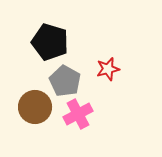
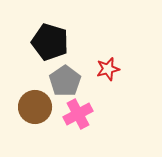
gray pentagon: rotated 8 degrees clockwise
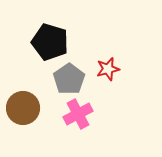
gray pentagon: moved 4 px right, 2 px up
brown circle: moved 12 px left, 1 px down
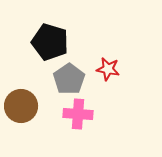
red star: rotated 25 degrees clockwise
brown circle: moved 2 px left, 2 px up
pink cross: rotated 32 degrees clockwise
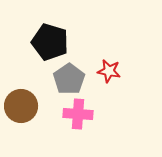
red star: moved 1 px right, 2 px down
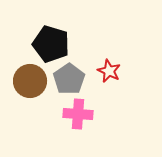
black pentagon: moved 1 px right, 2 px down
red star: rotated 15 degrees clockwise
brown circle: moved 9 px right, 25 px up
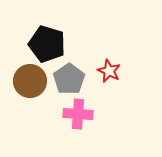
black pentagon: moved 4 px left
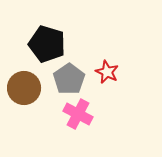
red star: moved 2 px left, 1 px down
brown circle: moved 6 px left, 7 px down
pink cross: rotated 24 degrees clockwise
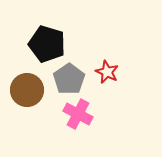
brown circle: moved 3 px right, 2 px down
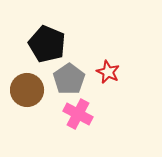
black pentagon: rotated 6 degrees clockwise
red star: moved 1 px right
